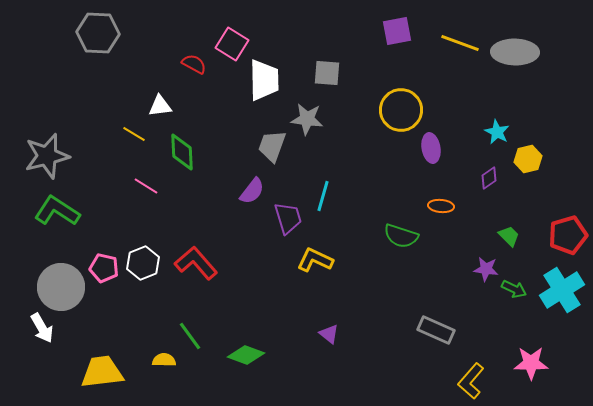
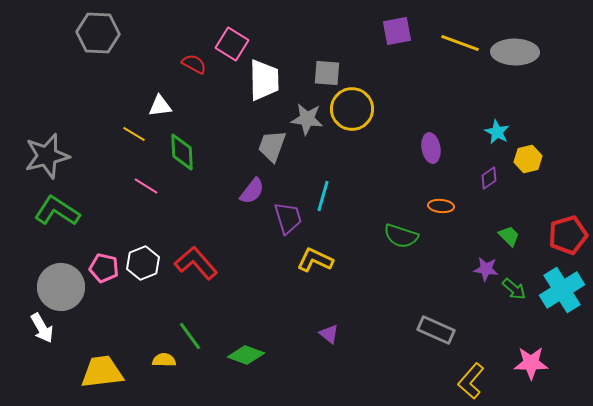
yellow circle at (401, 110): moved 49 px left, 1 px up
green arrow at (514, 289): rotated 15 degrees clockwise
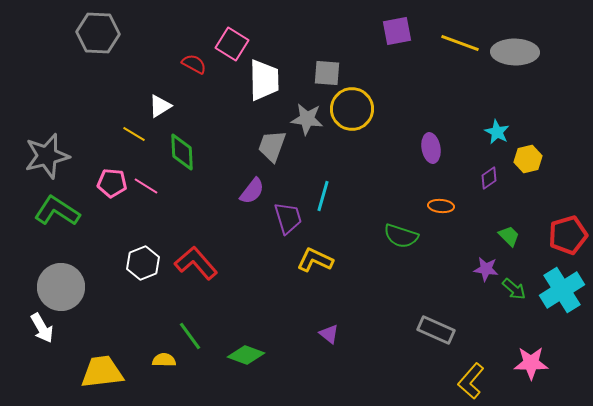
white triangle at (160, 106): rotated 25 degrees counterclockwise
pink pentagon at (104, 268): moved 8 px right, 85 px up; rotated 8 degrees counterclockwise
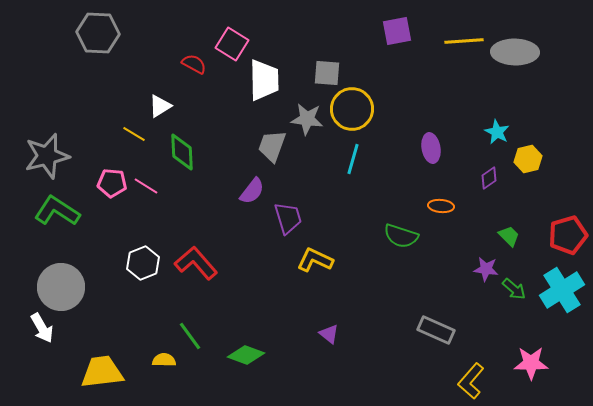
yellow line at (460, 43): moved 4 px right, 2 px up; rotated 24 degrees counterclockwise
cyan line at (323, 196): moved 30 px right, 37 px up
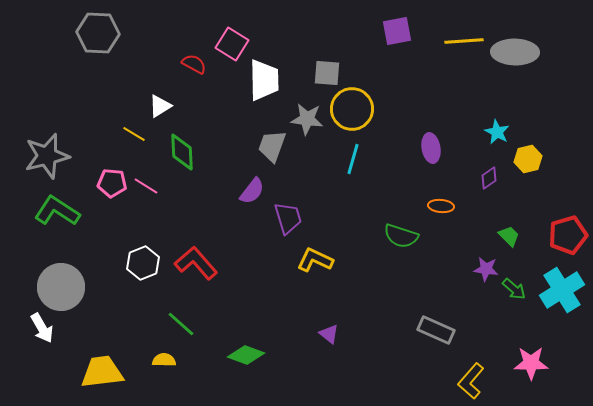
green line at (190, 336): moved 9 px left, 12 px up; rotated 12 degrees counterclockwise
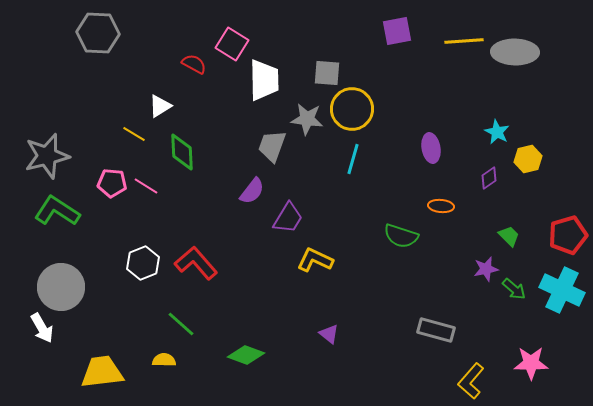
purple trapezoid at (288, 218): rotated 48 degrees clockwise
purple star at (486, 269): rotated 20 degrees counterclockwise
cyan cross at (562, 290): rotated 33 degrees counterclockwise
gray rectangle at (436, 330): rotated 9 degrees counterclockwise
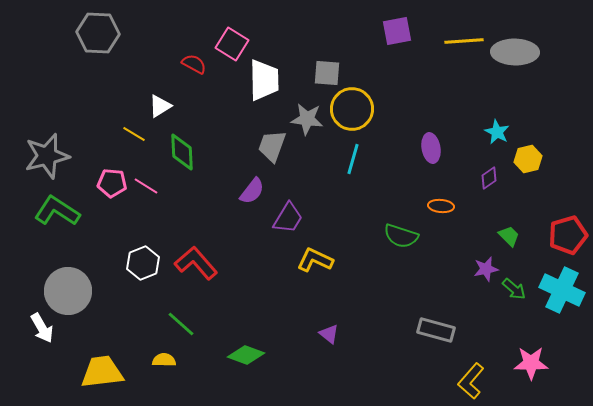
gray circle at (61, 287): moved 7 px right, 4 px down
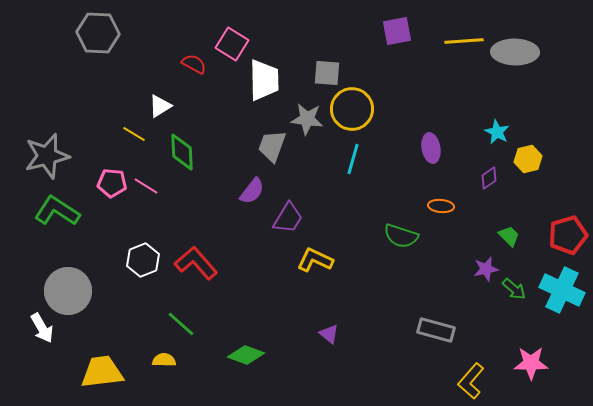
white hexagon at (143, 263): moved 3 px up
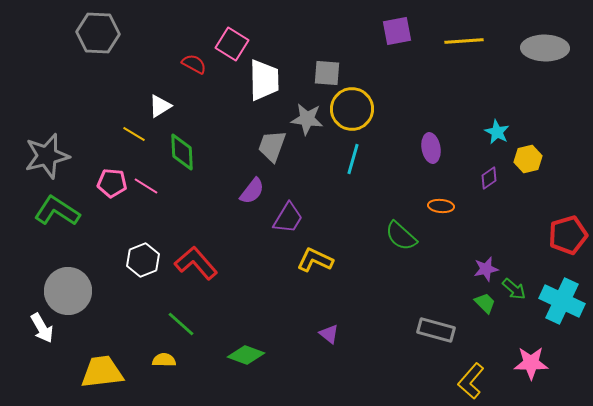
gray ellipse at (515, 52): moved 30 px right, 4 px up
green semicircle at (401, 236): rotated 24 degrees clockwise
green trapezoid at (509, 236): moved 24 px left, 67 px down
cyan cross at (562, 290): moved 11 px down
